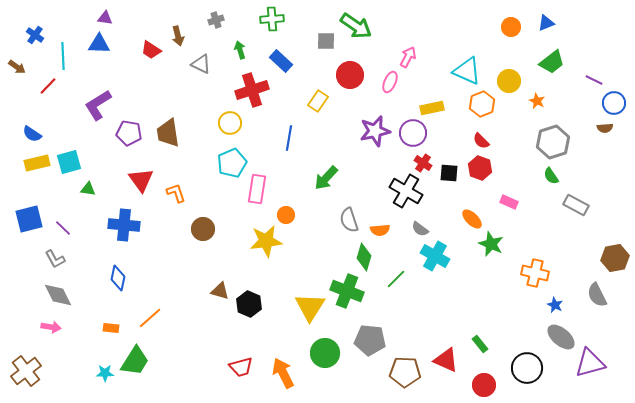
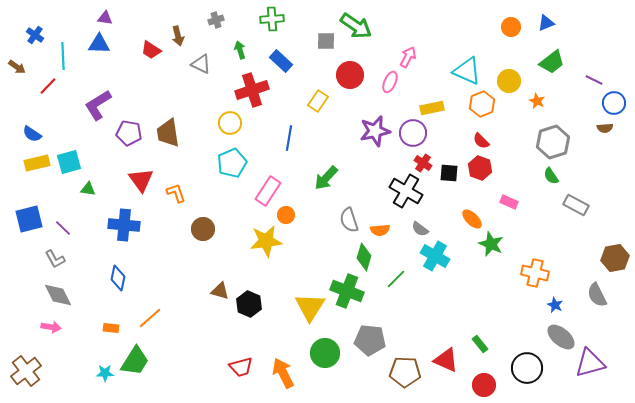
pink rectangle at (257, 189): moved 11 px right, 2 px down; rotated 24 degrees clockwise
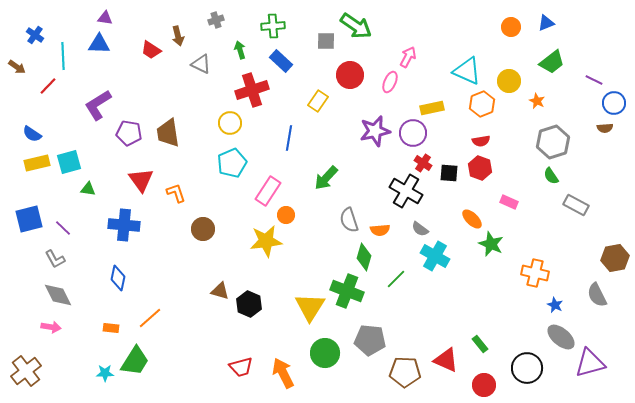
green cross at (272, 19): moved 1 px right, 7 px down
red semicircle at (481, 141): rotated 54 degrees counterclockwise
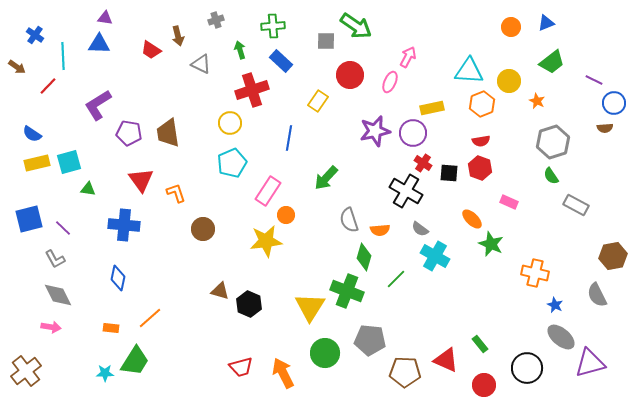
cyan triangle at (467, 71): moved 2 px right; rotated 20 degrees counterclockwise
brown hexagon at (615, 258): moved 2 px left, 2 px up
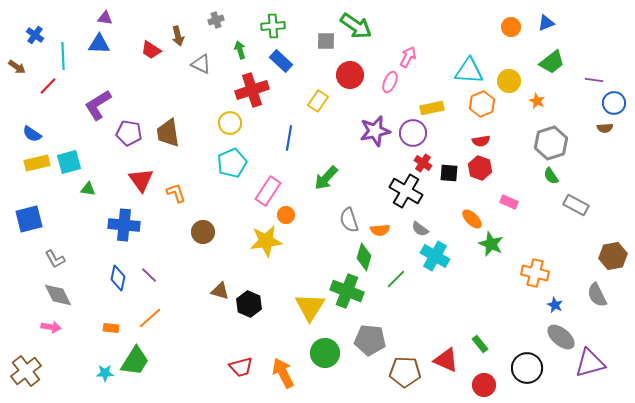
purple line at (594, 80): rotated 18 degrees counterclockwise
gray hexagon at (553, 142): moved 2 px left, 1 px down
purple line at (63, 228): moved 86 px right, 47 px down
brown circle at (203, 229): moved 3 px down
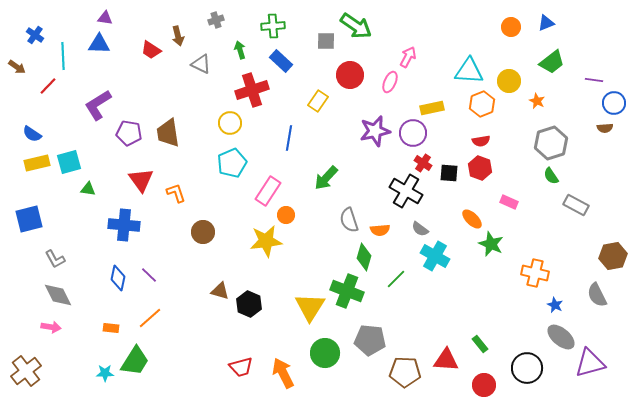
red triangle at (446, 360): rotated 20 degrees counterclockwise
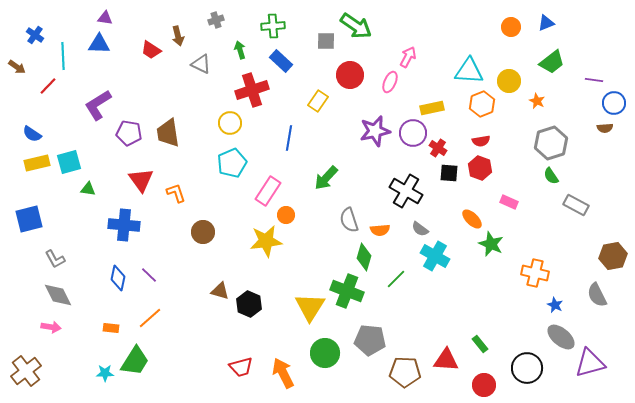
red cross at (423, 163): moved 15 px right, 15 px up
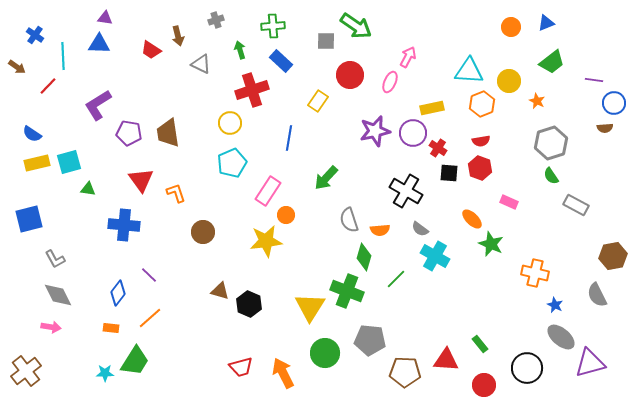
blue diamond at (118, 278): moved 15 px down; rotated 25 degrees clockwise
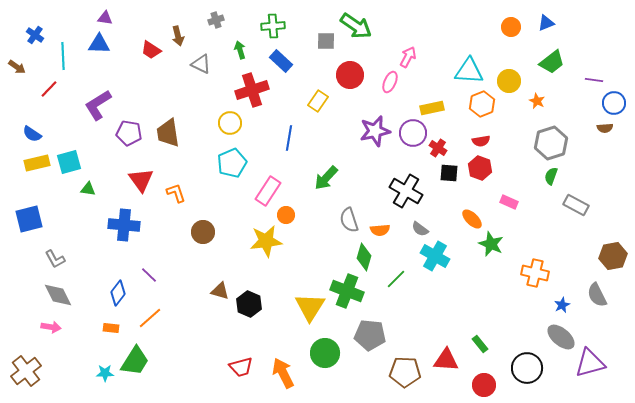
red line at (48, 86): moved 1 px right, 3 px down
green semicircle at (551, 176): rotated 54 degrees clockwise
blue star at (555, 305): moved 7 px right; rotated 21 degrees clockwise
gray pentagon at (370, 340): moved 5 px up
